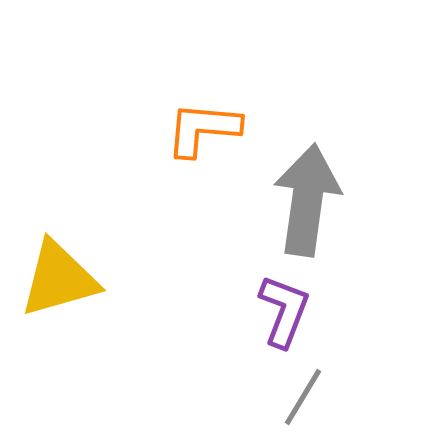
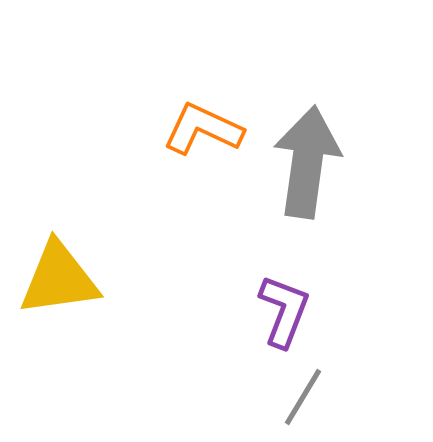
orange L-shape: rotated 20 degrees clockwise
gray arrow: moved 38 px up
yellow triangle: rotated 8 degrees clockwise
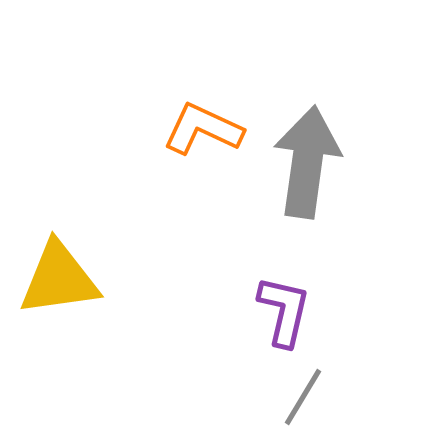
purple L-shape: rotated 8 degrees counterclockwise
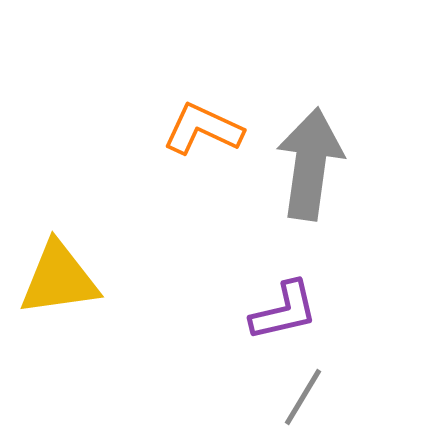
gray arrow: moved 3 px right, 2 px down
purple L-shape: rotated 64 degrees clockwise
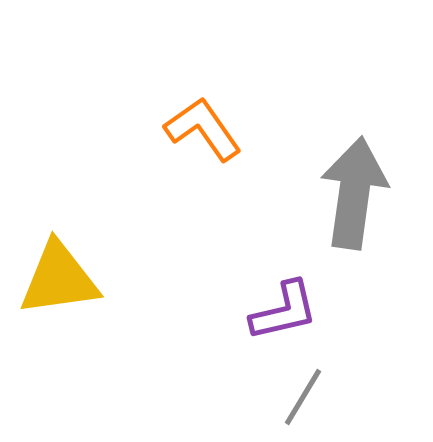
orange L-shape: rotated 30 degrees clockwise
gray arrow: moved 44 px right, 29 px down
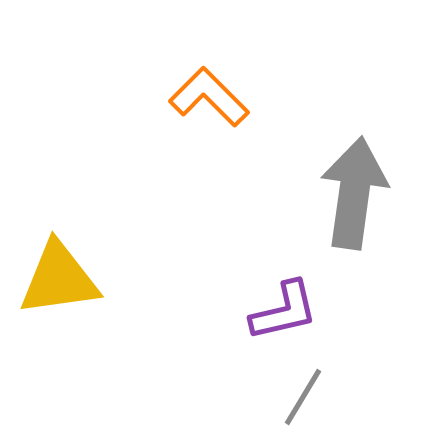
orange L-shape: moved 6 px right, 32 px up; rotated 10 degrees counterclockwise
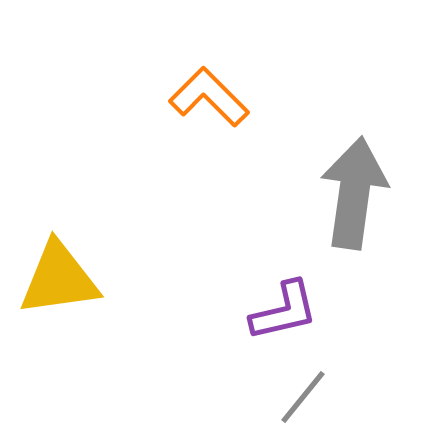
gray line: rotated 8 degrees clockwise
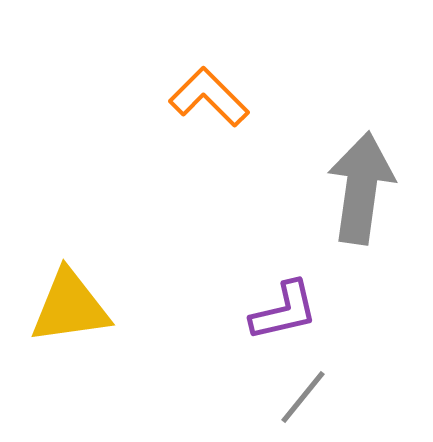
gray arrow: moved 7 px right, 5 px up
yellow triangle: moved 11 px right, 28 px down
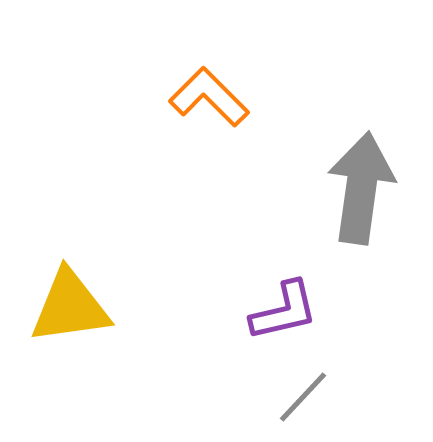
gray line: rotated 4 degrees clockwise
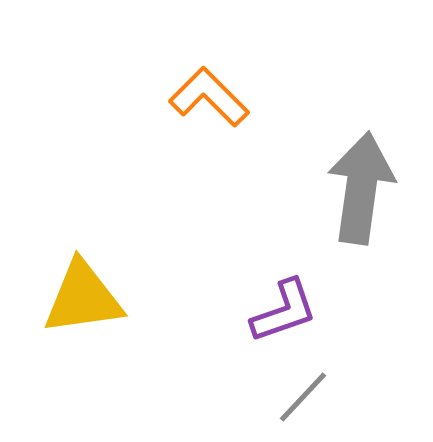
yellow triangle: moved 13 px right, 9 px up
purple L-shape: rotated 6 degrees counterclockwise
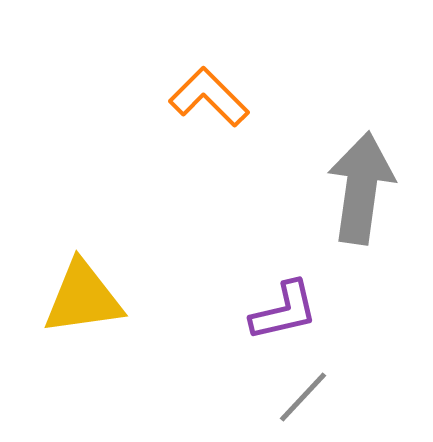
purple L-shape: rotated 6 degrees clockwise
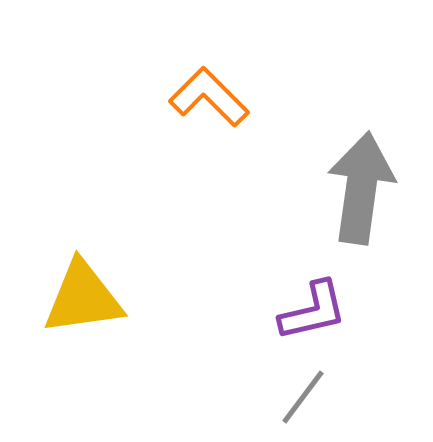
purple L-shape: moved 29 px right
gray line: rotated 6 degrees counterclockwise
